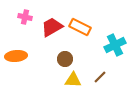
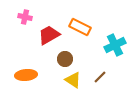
red trapezoid: moved 3 px left, 8 px down
orange ellipse: moved 10 px right, 19 px down
yellow triangle: rotated 30 degrees clockwise
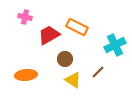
orange rectangle: moved 3 px left
brown line: moved 2 px left, 5 px up
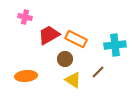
orange rectangle: moved 1 px left, 12 px down
cyan cross: rotated 20 degrees clockwise
orange ellipse: moved 1 px down
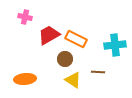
brown line: rotated 48 degrees clockwise
orange ellipse: moved 1 px left, 3 px down
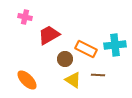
orange rectangle: moved 10 px right, 10 px down
brown line: moved 3 px down
orange ellipse: moved 2 px right, 1 px down; rotated 50 degrees clockwise
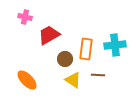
orange rectangle: rotated 70 degrees clockwise
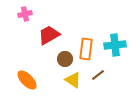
pink cross: moved 3 px up; rotated 24 degrees counterclockwise
brown line: rotated 40 degrees counterclockwise
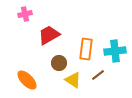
cyan cross: moved 6 px down
brown circle: moved 6 px left, 4 px down
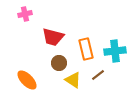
red trapezoid: moved 4 px right, 2 px down; rotated 135 degrees counterclockwise
orange rectangle: rotated 20 degrees counterclockwise
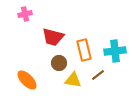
orange rectangle: moved 2 px left, 1 px down
yellow triangle: rotated 24 degrees counterclockwise
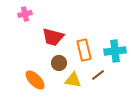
orange ellipse: moved 8 px right
